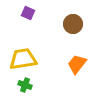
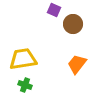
purple square: moved 26 px right, 3 px up
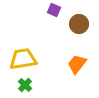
brown circle: moved 6 px right
green cross: rotated 24 degrees clockwise
